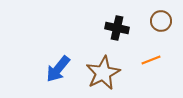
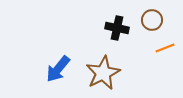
brown circle: moved 9 px left, 1 px up
orange line: moved 14 px right, 12 px up
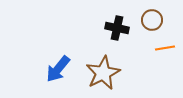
orange line: rotated 12 degrees clockwise
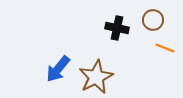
brown circle: moved 1 px right
orange line: rotated 30 degrees clockwise
brown star: moved 7 px left, 4 px down
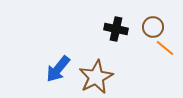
brown circle: moved 7 px down
black cross: moved 1 px left, 1 px down
orange line: rotated 18 degrees clockwise
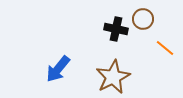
brown circle: moved 10 px left, 8 px up
brown star: moved 17 px right
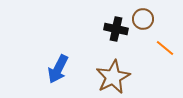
blue arrow: rotated 12 degrees counterclockwise
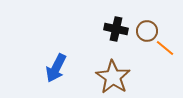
brown circle: moved 4 px right, 12 px down
blue arrow: moved 2 px left, 1 px up
brown star: rotated 12 degrees counterclockwise
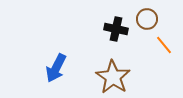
brown circle: moved 12 px up
orange line: moved 1 px left, 3 px up; rotated 12 degrees clockwise
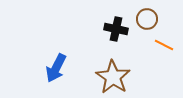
orange line: rotated 24 degrees counterclockwise
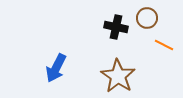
brown circle: moved 1 px up
black cross: moved 2 px up
brown star: moved 5 px right, 1 px up
